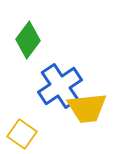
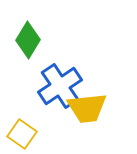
green diamond: rotated 6 degrees counterclockwise
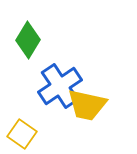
yellow trapezoid: moved 3 px up; rotated 18 degrees clockwise
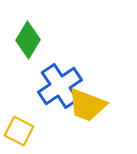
yellow trapezoid: rotated 9 degrees clockwise
yellow square: moved 3 px left, 3 px up; rotated 8 degrees counterclockwise
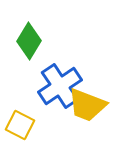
green diamond: moved 1 px right, 1 px down
yellow square: moved 1 px right, 6 px up
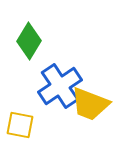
yellow trapezoid: moved 3 px right, 1 px up
yellow square: rotated 16 degrees counterclockwise
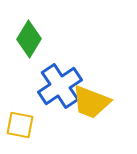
green diamond: moved 2 px up
yellow trapezoid: moved 1 px right, 2 px up
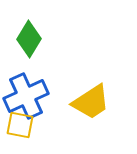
blue cross: moved 34 px left, 10 px down; rotated 9 degrees clockwise
yellow trapezoid: rotated 54 degrees counterclockwise
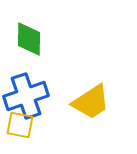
green diamond: rotated 30 degrees counterclockwise
blue cross: rotated 6 degrees clockwise
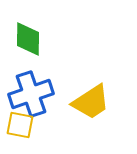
green diamond: moved 1 px left
blue cross: moved 5 px right, 2 px up
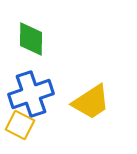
green diamond: moved 3 px right
yellow square: rotated 16 degrees clockwise
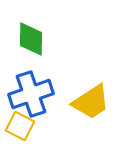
yellow square: moved 1 px down
